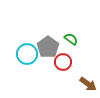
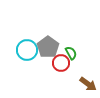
green semicircle: moved 14 px down; rotated 24 degrees clockwise
cyan circle: moved 4 px up
red circle: moved 2 px left, 1 px down
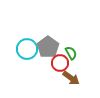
cyan circle: moved 1 px up
red circle: moved 1 px left
brown arrow: moved 17 px left, 6 px up
